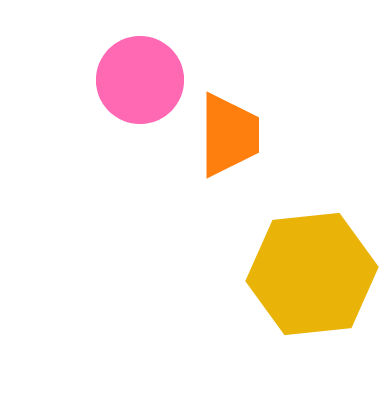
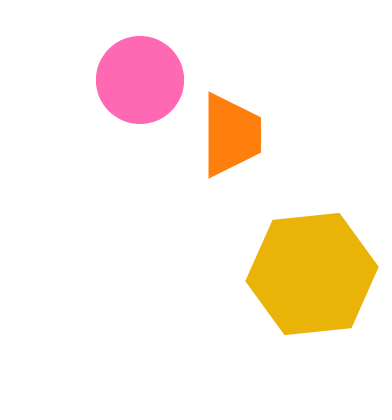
orange trapezoid: moved 2 px right
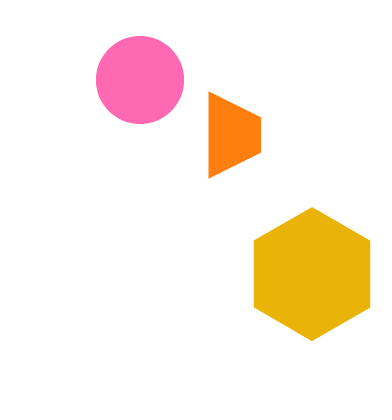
yellow hexagon: rotated 24 degrees counterclockwise
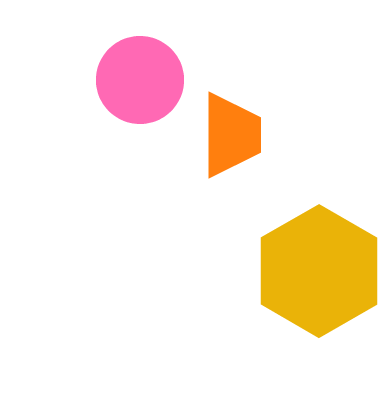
yellow hexagon: moved 7 px right, 3 px up
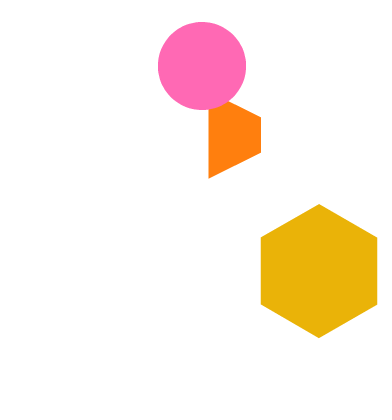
pink circle: moved 62 px right, 14 px up
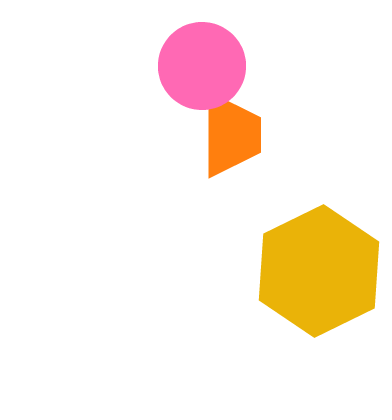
yellow hexagon: rotated 4 degrees clockwise
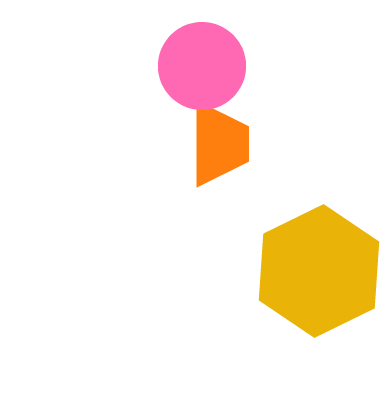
orange trapezoid: moved 12 px left, 9 px down
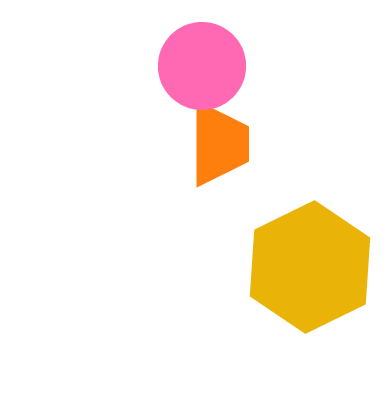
yellow hexagon: moved 9 px left, 4 px up
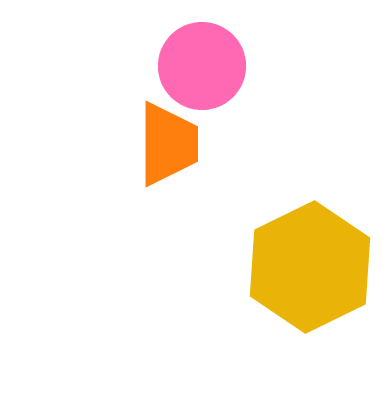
orange trapezoid: moved 51 px left
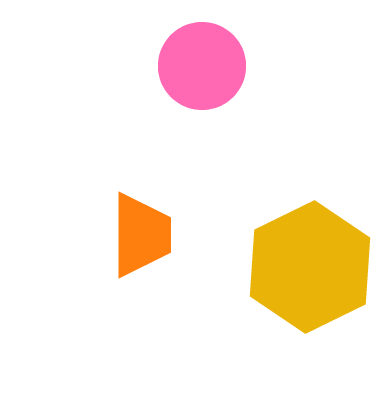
orange trapezoid: moved 27 px left, 91 px down
